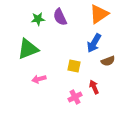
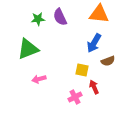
orange triangle: rotated 40 degrees clockwise
yellow square: moved 8 px right, 4 px down
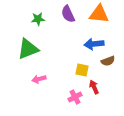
purple semicircle: moved 8 px right, 3 px up
blue arrow: moved 1 px down; rotated 54 degrees clockwise
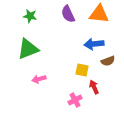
green star: moved 8 px left, 3 px up; rotated 16 degrees clockwise
pink cross: moved 3 px down
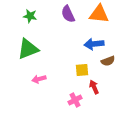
yellow square: rotated 16 degrees counterclockwise
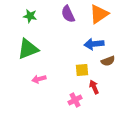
orange triangle: rotated 40 degrees counterclockwise
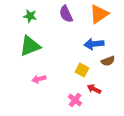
purple semicircle: moved 2 px left
green triangle: moved 2 px right, 3 px up
yellow square: rotated 32 degrees clockwise
red arrow: moved 2 px down; rotated 40 degrees counterclockwise
pink cross: rotated 24 degrees counterclockwise
